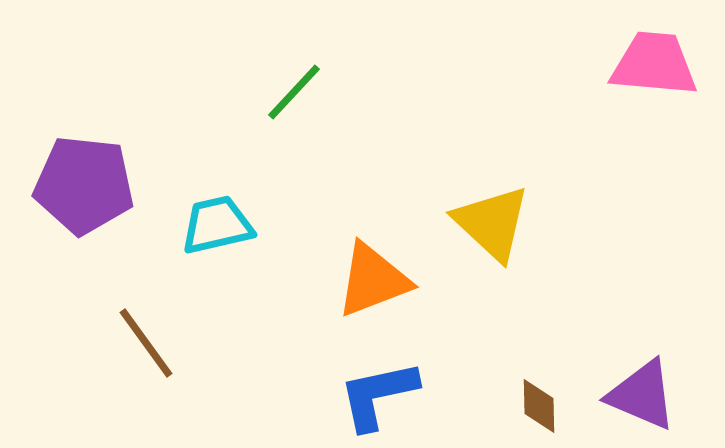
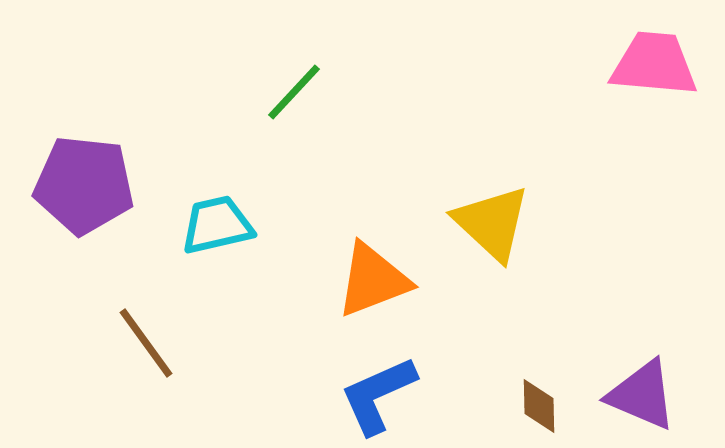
blue L-shape: rotated 12 degrees counterclockwise
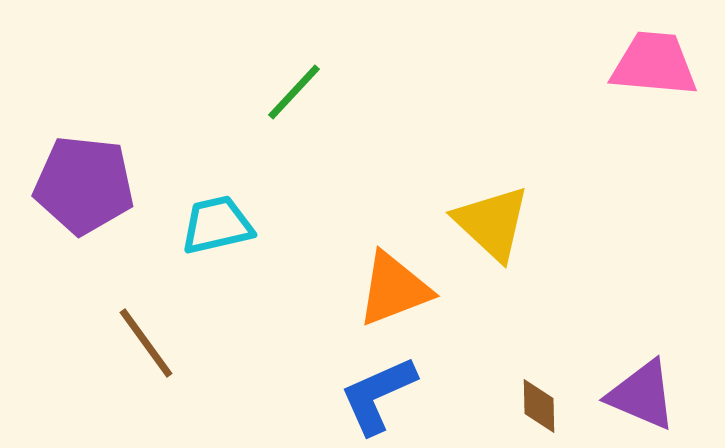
orange triangle: moved 21 px right, 9 px down
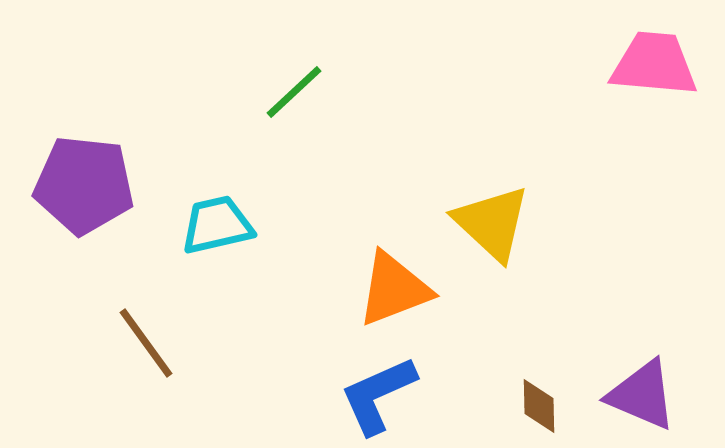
green line: rotated 4 degrees clockwise
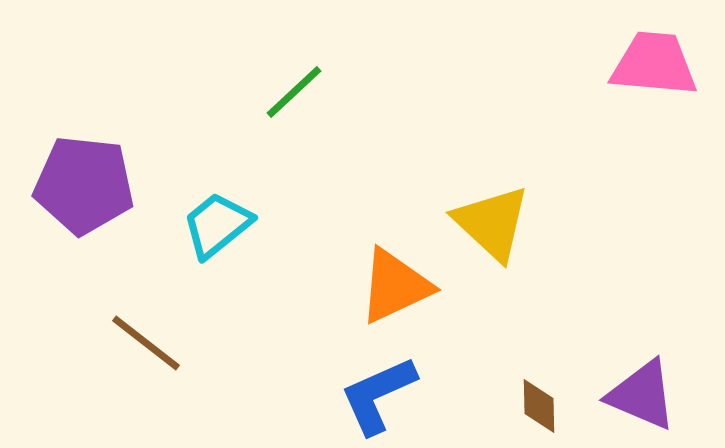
cyan trapezoid: rotated 26 degrees counterclockwise
orange triangle: moved 1 px right, 3 px up; rotated 4 degrees counterclockwise
brown line: rotated 16 degrees counterclockwise
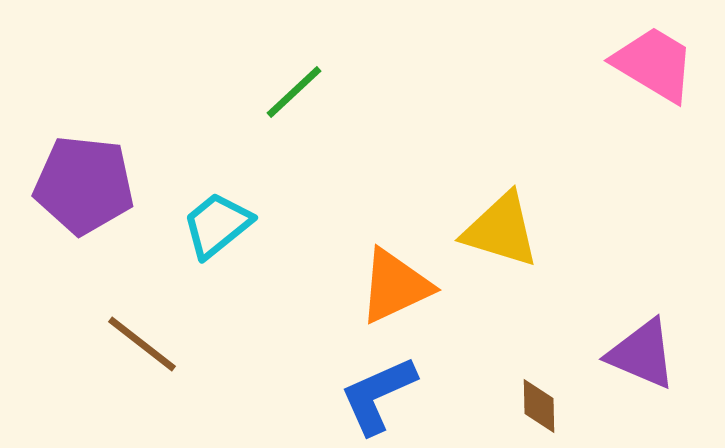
pink trapezoid: rotated 26 degrees clockwise
yellow triangle: moved 9 px right, 7 px down; rotated 26 degrees counterclockwise
brown line: moved 4 px left, 1 px down
purple triangle: moved 41 px up
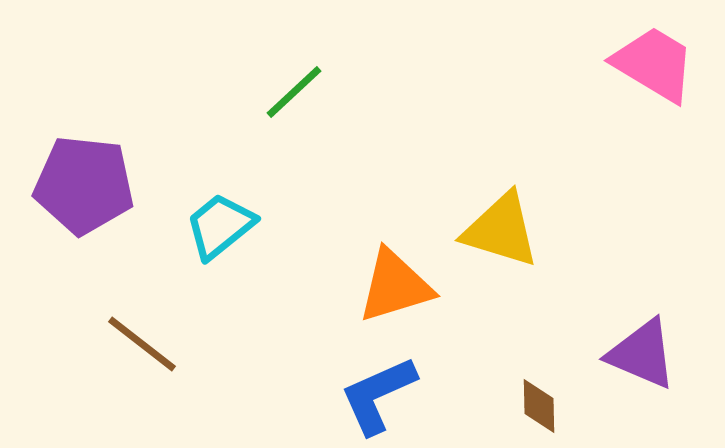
cyan trapezoid: moved 3 px right, 1 px down
orange triangle: rotated 8 degrees clockwise
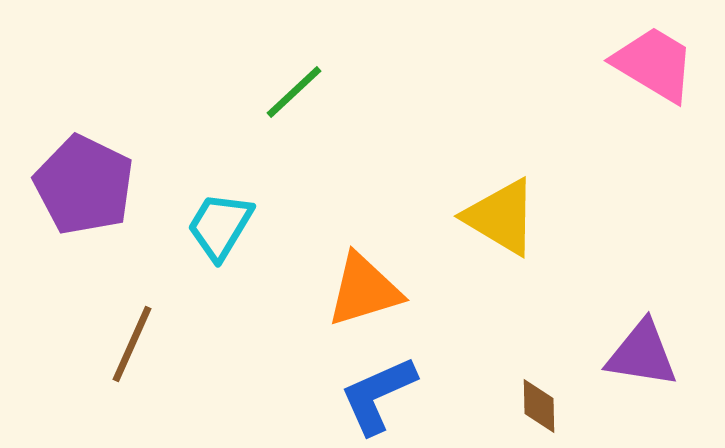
purple pentagon: rotated 20 degrees clockwise
cyan trapezoid: rotated 20 degrees counterclockwise
yellow triangle: moved 13 px up; rotated 14 degrees clockwise
orange triangle: moved 31 px left, 4 px down
brown line: moved 10 px left; rotated 76 degrees clockwise
purple triangle: rotated 14 degrees counterclockwise
